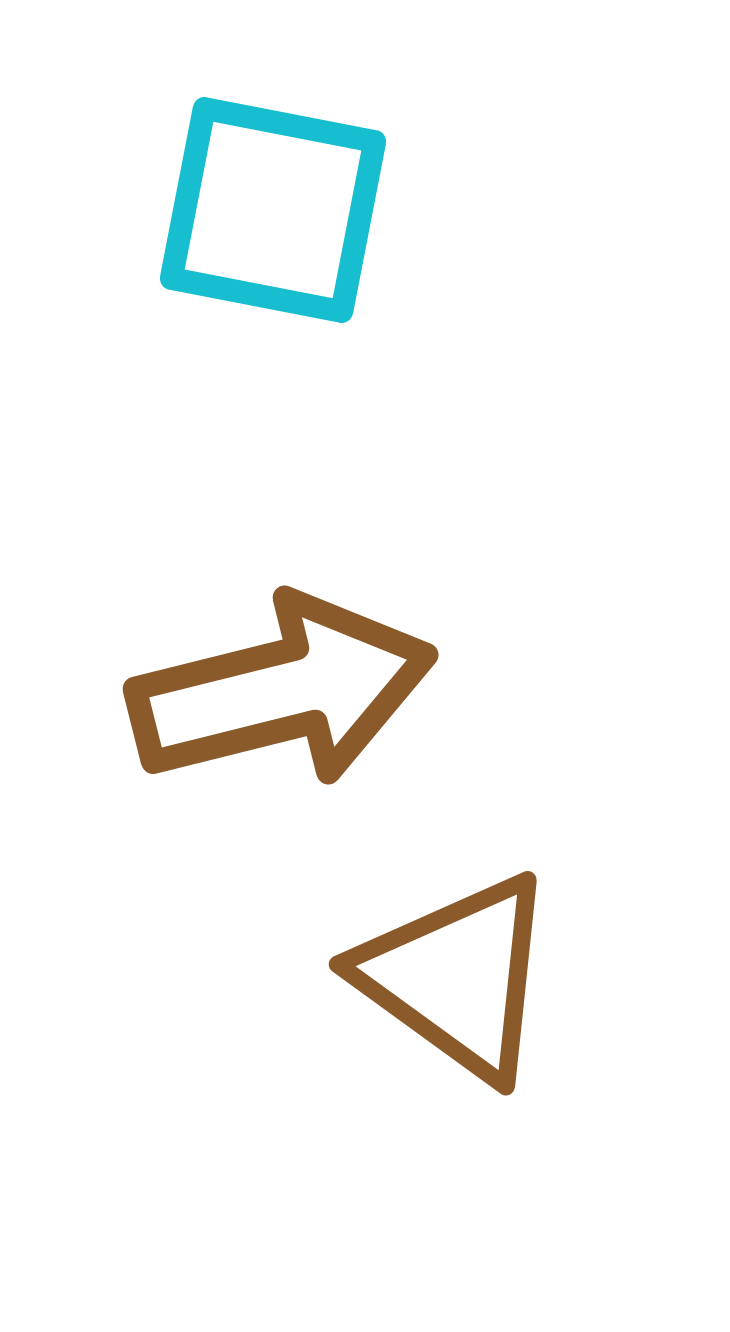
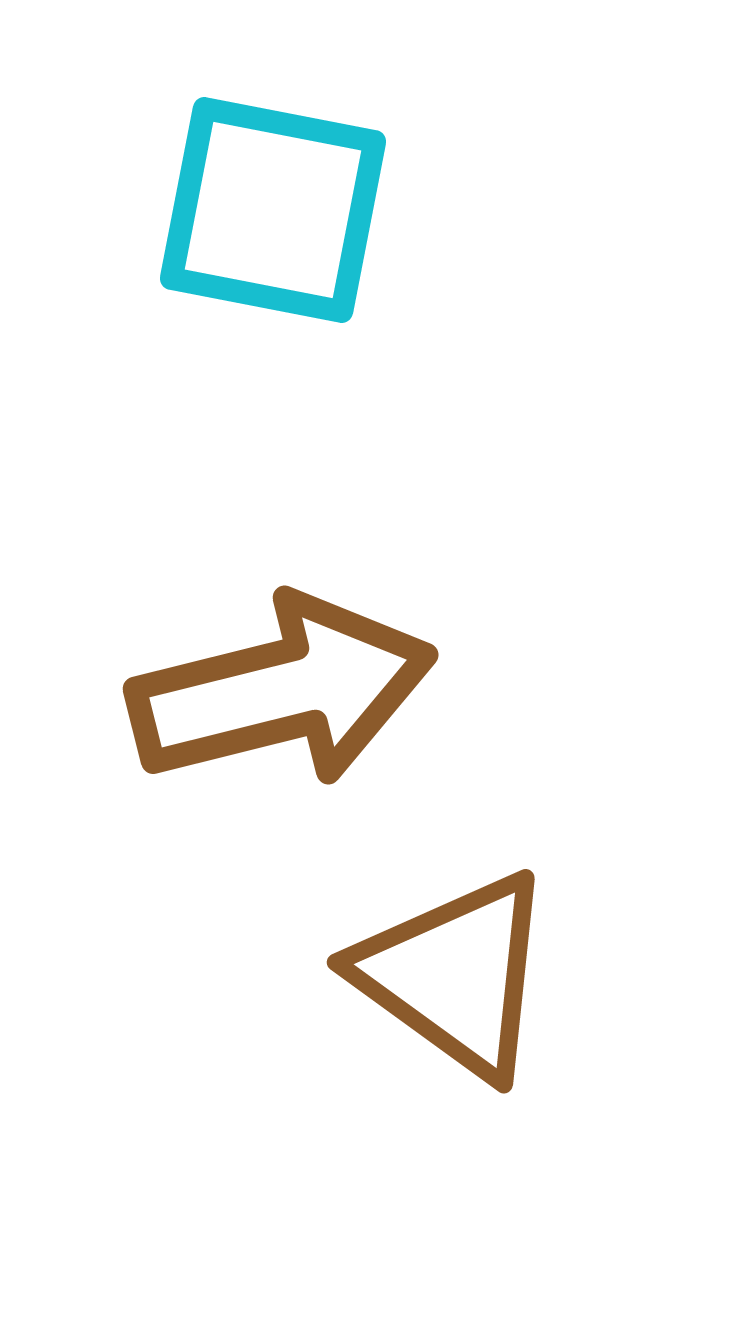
brown triangle: moved 2 px left, 2 px up
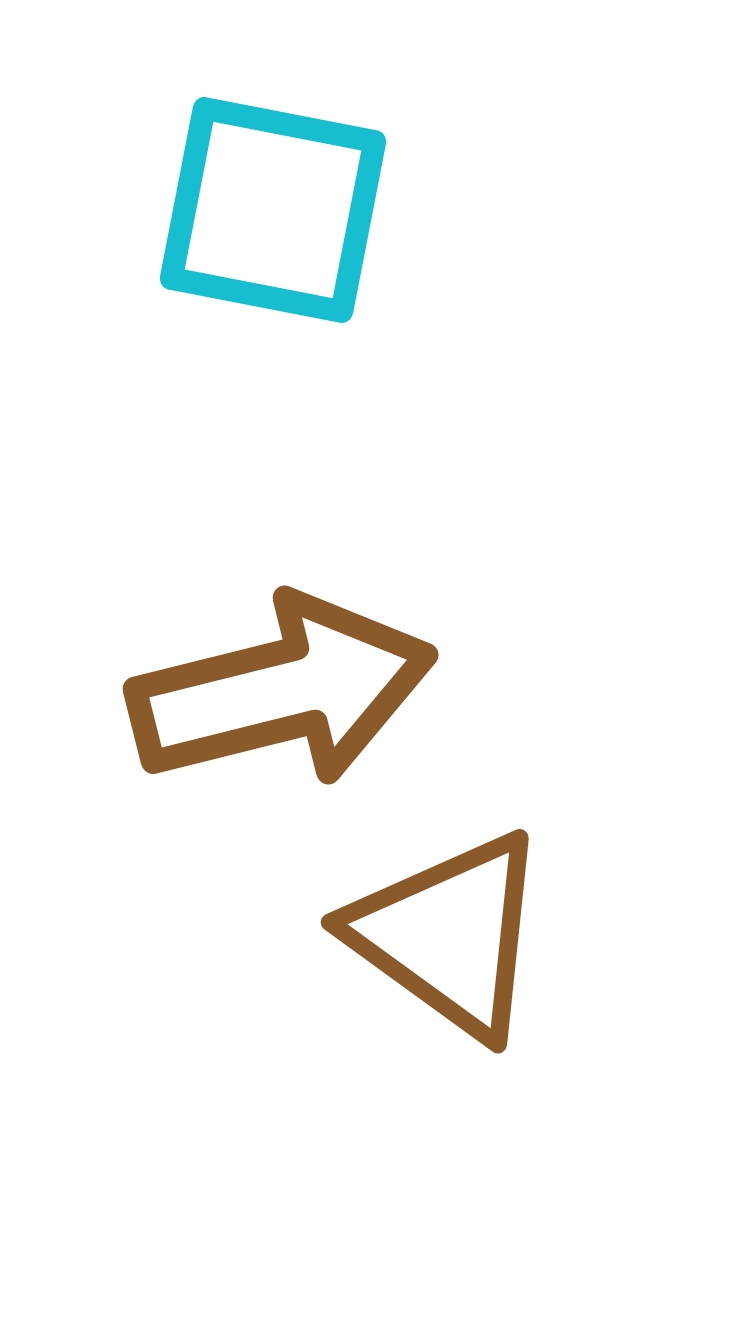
brown triangle: moved 6 px left, 40 px up
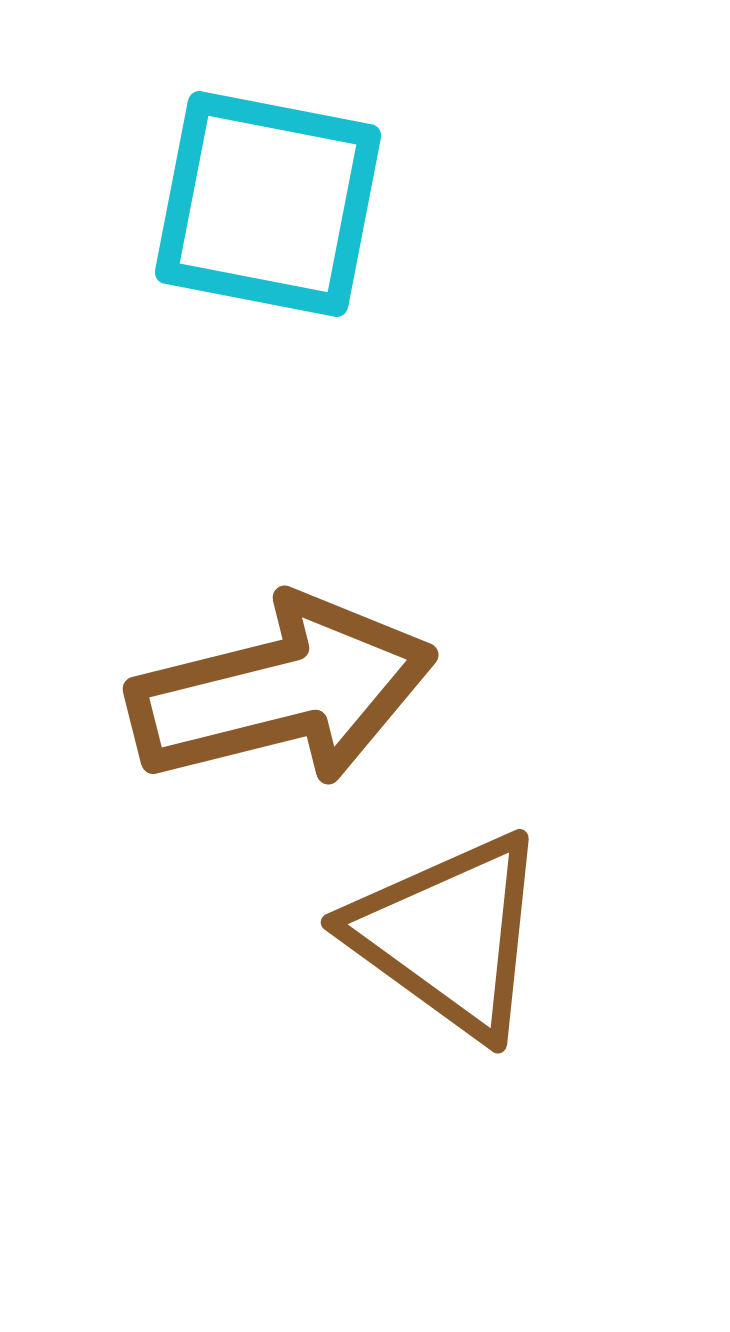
cyan square: moved 5 px left, 6 px up
